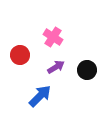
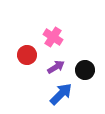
red circle: moved 7 px right
black circle: moved 2 px left
blue arrow: moved 21 px right, 2 px up
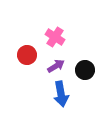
pink cross: moved 2 px right
purple arrow: moved 1 px up
blue arrow: rotated 125 degrees clockwise
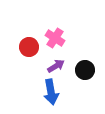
pink cross: moved 1 px down
red circle: moved 2 px right, 8 px up
blue arrow: moved 10 px left, 2 px up
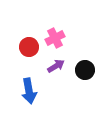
pink cross: rotated 30 degrees clockwise
blue arrow: moved 22 px left, 1 px up
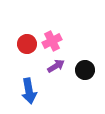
pink cross: moved 3 px left, 3 px down
red circle: moved 2 px left, 3 px up
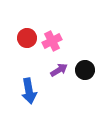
red circle: moved 6 px up
purple arrow: moved 3 px right, 4 px down
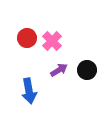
pink cross: rotated 18 degrees counterclockwise
black circle: moved 2 px right
